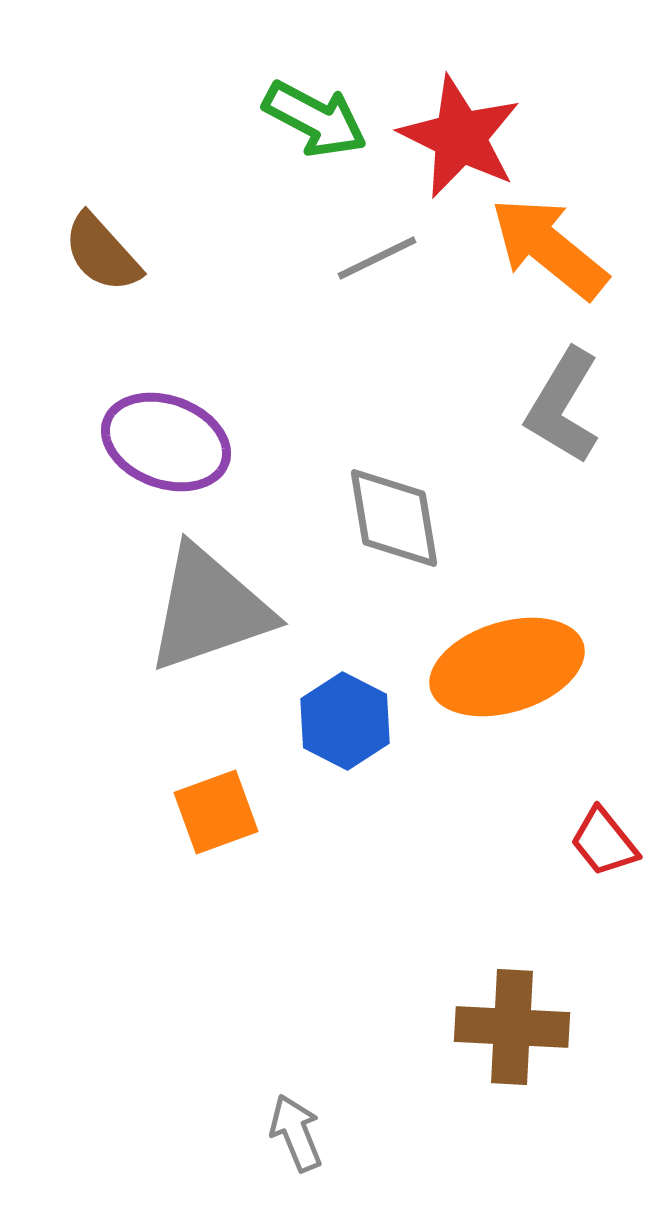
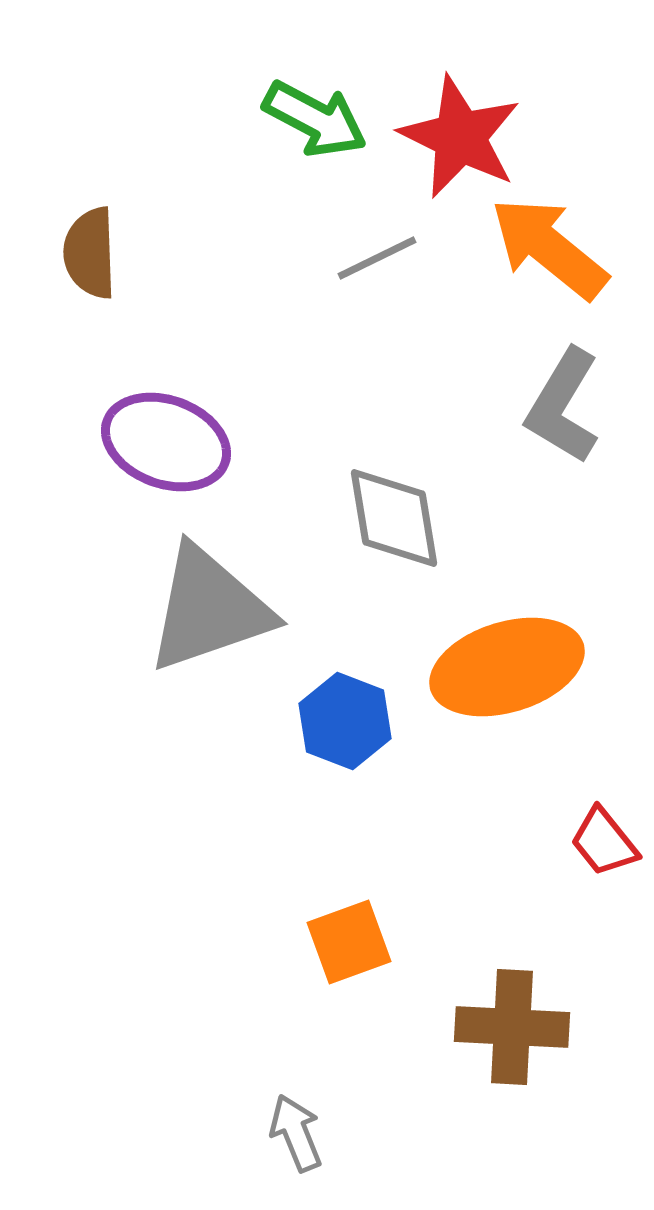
brown semicircle: moved 12 px left; rotated 40 degrees clockwise
blue hexagon: rotated 6 degrees counterclockwise
orange square: moved 133 px right, 130 px down
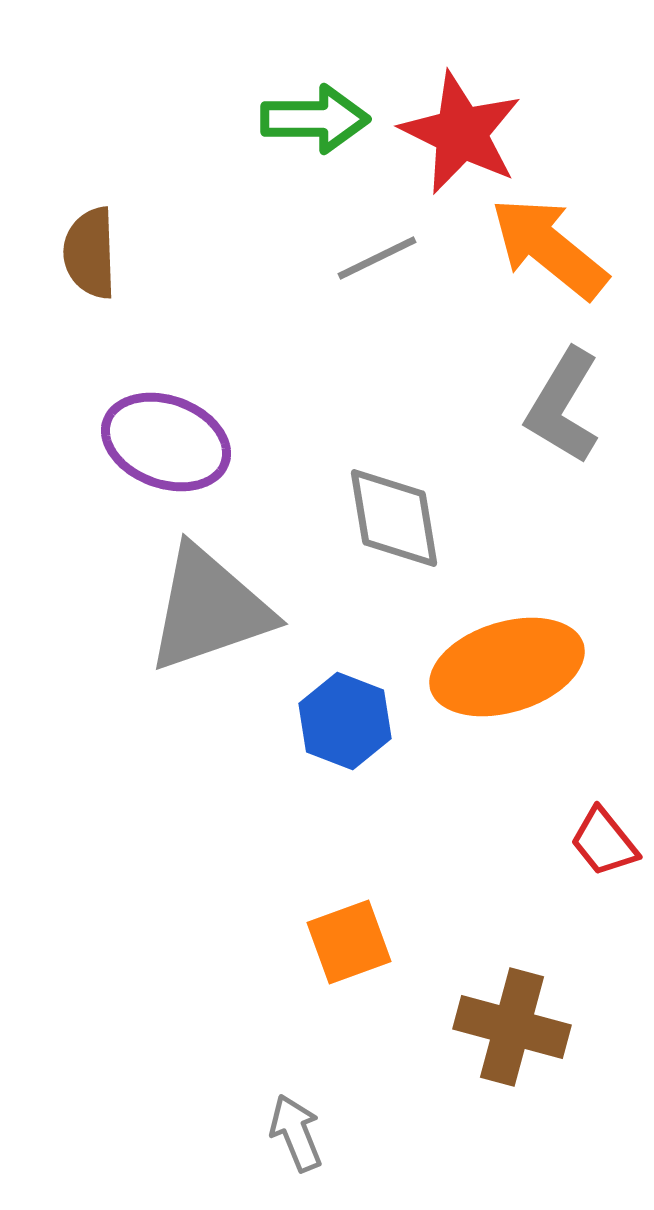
green arrow: rotated 28 degrees counterclockwise
red star: moved 1 px right, 4 px up
brown cross: rotated 12 degrees clockwise
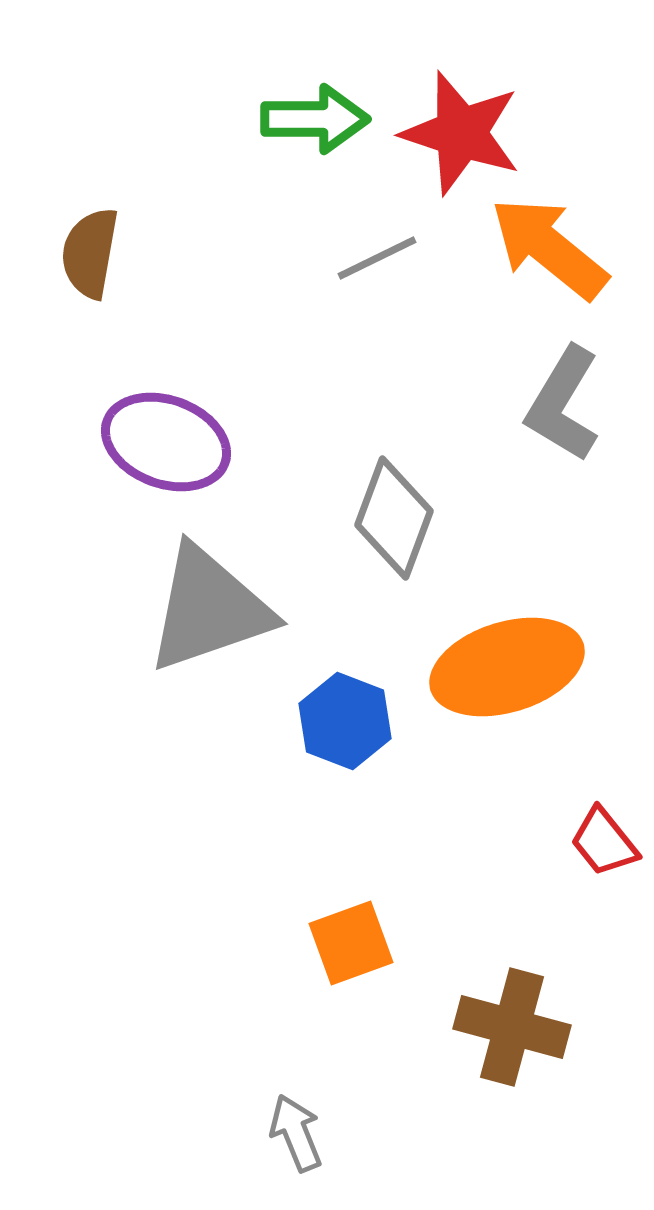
red star: rotated 8 degrees counterclockwise
brown semicircle: rotated 12 degrees clockwise
gray L-shape: moved 2 px up
gray diamond: rotated 30 degrees clockwise
orange square: moved 2 px right, 1 px down
